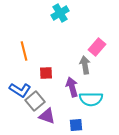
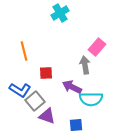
purple arrow: rotated 48 degrees counterclockwise
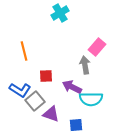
red square: moved 3 px down
purple triangle: moved 4 px right, 2 px up
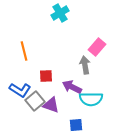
purple triangle: moved 9 px up
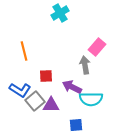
purple triangle: rotated 18 degrees counterclockwise
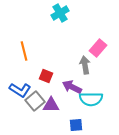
pink rectangle: moved 1 px right, 1 px down
red square: rotated 24 degrees clockwise
